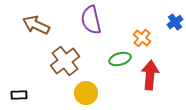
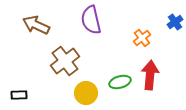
orange cross: rotated 12 degrees clockwise
green ellipse: moved 23 px down
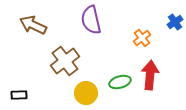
brown arrow: moved 3 px left
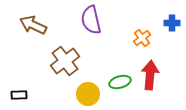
blue cross: moved 3 px left, 1 px down; rotated 35 degrees clockwise
yellow circle: moved 2 px right, 1 px down
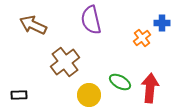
blue cross: moved 10 px left
brown cross: moved 1 px down
red arrow: moved 13 px down
green ellipse: rotated 45 degrees clockwise
yellow circle: moved 1 px right, 1 px down
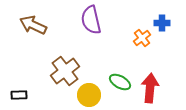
brown cross: moved 9 px down
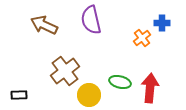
brown arrow: moved 11 px right
green ellipse: rotated 15 degrees counterclockwise
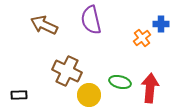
blue cross: moved 1 px left, 1 px down
brown cross: moved 2 px right; rotated 28 degrees counterclockwise
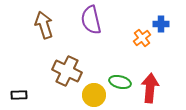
brown arrow: rotated 48 degrees clockwise
yellow circle: moved 5 px right
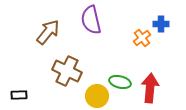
brown arrow: moved 4 px right, 7 px down; rotated 56 degrees clockwise
yellow circle: moved 3 px right, 1 px down
